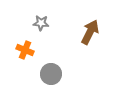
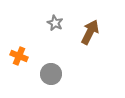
gray star: moved 14 px right; rotated 21 degrees clockwise
orange cross: moved 6 px left, 6 px down
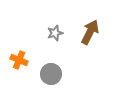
gray star: moved 10 px down; rotated 28 degrees clockwise
orange cross: moved 4 px down
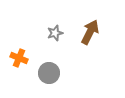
orange cross: moved 2 px up
gray circle: moved 2 px left, 1 px up
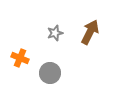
orange cross: moved 1 px right
gray circle: moved 1 px right
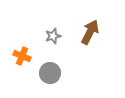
gray star: moved 2 px left, 3 px down
orange cross: moved 2 px right, 2 px up
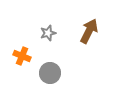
brown arrow: moved 1 px left, 1 px up
gray star: moved 5 px left, 3 px up
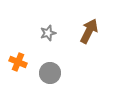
orange cross: moved 4 px left, 6 px down
